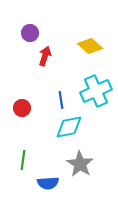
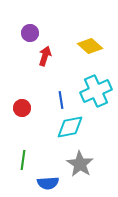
cyan diamond: moved 1 px right
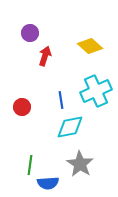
red circle: moved 1 px up
green line: moved 7 px right, 5 px down
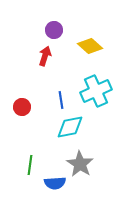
purple circle: moved 24 px right, 3 px up
blue semicircle: moved 7 px right
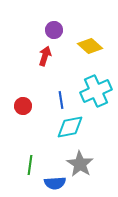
red circle: moved 1 px right, 1 px up
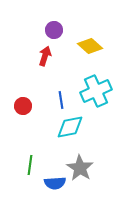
gray star: moved 4 px down
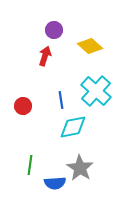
cyan cross: rotated 24 degrees counterclockwise
cyan diamond: moved 3 px right
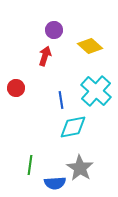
red circle: moved 7 px left, 18 px up
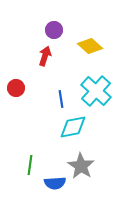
blue line: moved 1 px up
gray star: moved 1 px right, 2 px up
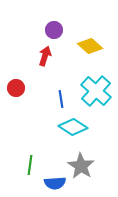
cyan diamond: rotated 44 degrees clockwise
